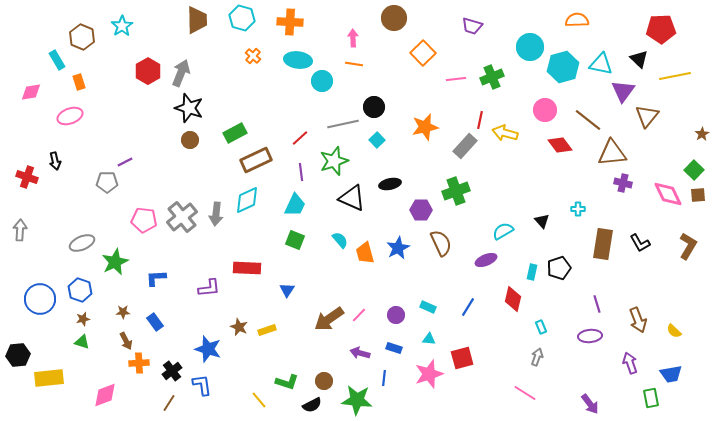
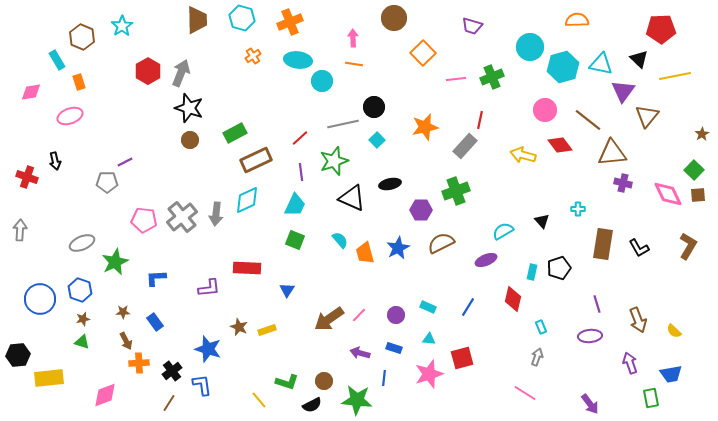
orange cross at (290, 22): rotated 25 degrees counterclockwise
orange cross at (253, 56): rotated 14 degrees clockwise
yellow arrow at (505, 133): moved 18 px right, 22 px down
brown semicircle at (441, 243): rotated 92 degrees counterclockwise
black L-shape at (640, 243): moved 1 px left, 5 px down
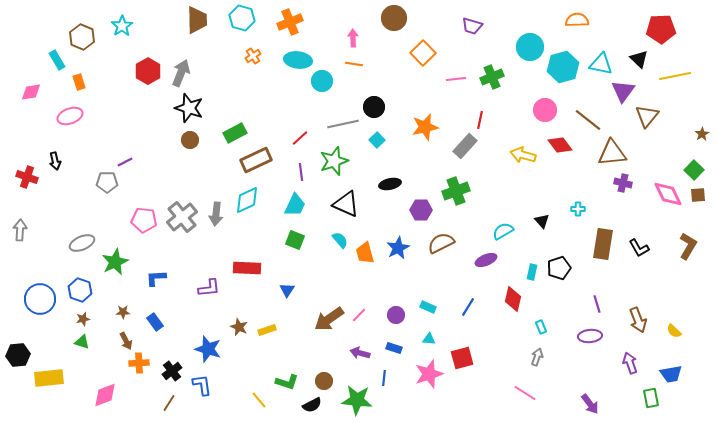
black triangle at (352, 198): moved 6 px left, 6 px down
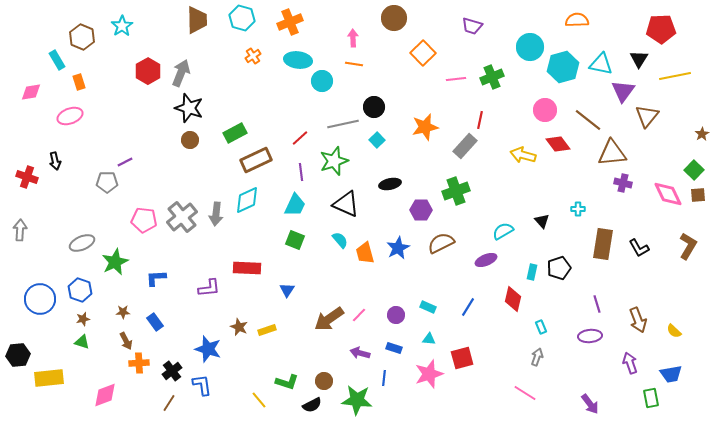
black triangle at (639, 59): rotated 18 degrees clockwise
red diamond at (560, 145): moved 2 px left, 1 px up
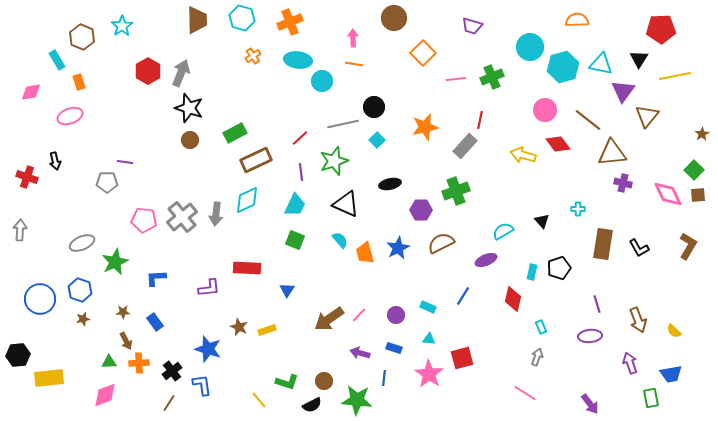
purple line at (125, 162): rotated 35 degrees clockwise
blue line at (468, 307): moved 5 px left, 11 px up
green triangle at (82, 342): moved 27 px right, 20 px down; rotated 21 degrees counterclockwise
pink star at (429, 374): rotated 20 degrees counterclockwise
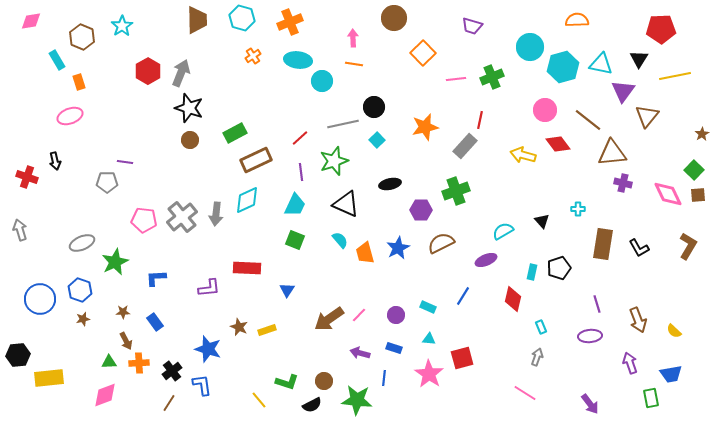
pink diamond at (31, 92): moved 71 px up
gray arrow at (20, 230): rotated 20 degrees counterclockwise
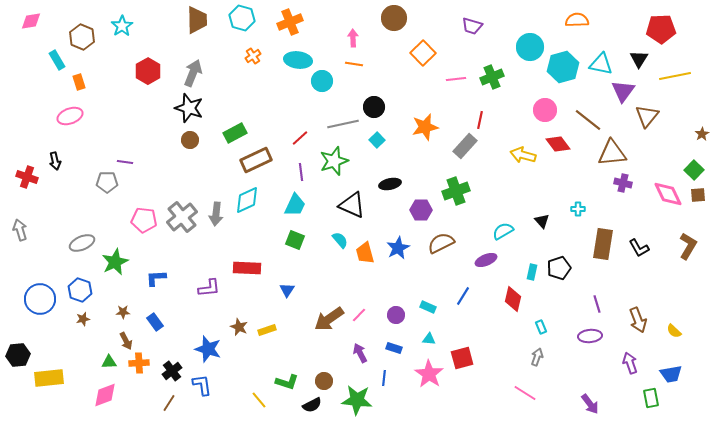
gray arrow at (181, 73): moved 12 px right
black triangle at (346, 204): moved 6 px right, 1 px down
purple arrow at (360, 353): rotated 48 degrees clockwise
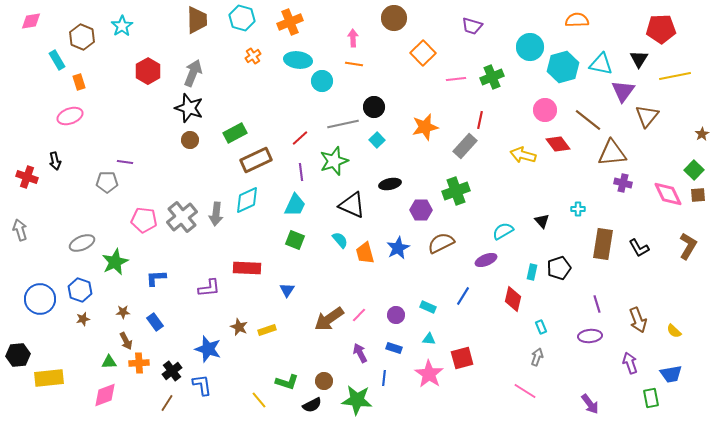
pink line at (525, 393): moved 2 px up
brown line at (169, 403): moved 2 px left
